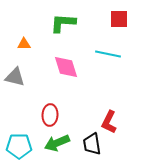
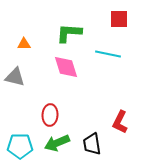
green L-shape: moved 6 px right, 10 px down
red L-shape: moved 11 px right
cyan pentagon: moved 1 px right
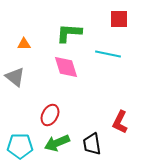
gray triangle: rotated 25 degrees clockwise
red ellipse: rotated 25 degrees clockwise
